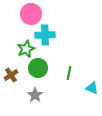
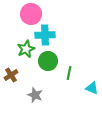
green circle: moved 10 px right, 7 px up
gray star: rotated 14 degrees counterclockwise
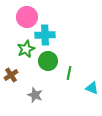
pink circle: moved 4 px left, 3 px down
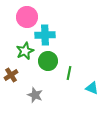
green star: moved 1 px left, 2 px down
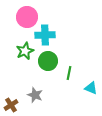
brown cross: moved 30 px down
cyan triangle: moved 1 px left
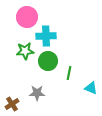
cyan cross: moved 1 px right, 1 px down
green star: rotated 18 degrees clockwise
gray star: moved 2 px right, 2 px up; rotated 21 degrees counterclockwise
brown cross: moved 1 px right, 1 px up
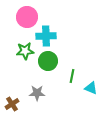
green line: moved 3 px right, 3 px down
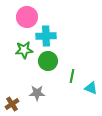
green star: moved 1 px left, 1 px up
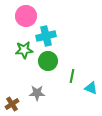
pink circle: moved 1 px left, 1 px up
cyan cross: rotated 12 degrees counterclockwise
